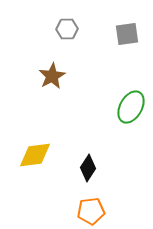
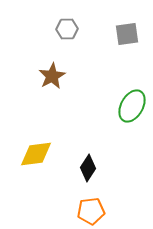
green ellipse: moved 1 px right, 1 px up
yellow diamond: moved 1 px right, 1 px up
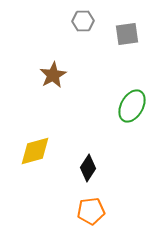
gray hexagon: moved 16 px right, 8 px up
brown star: moved 1 px right, 1 px up
yellow diamond: moved 1 px left, 3 px up; rotated 8 degrees counterclockwise
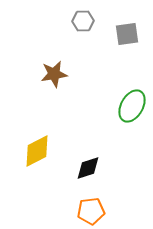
brown star: moved 1 px right, 1 px up; rotated 20 degrees clockwise
yellow diamond: moved 2 px right; rotated 12 degrees counterclockwise
black diamond: rotated 40 degrees clockwise
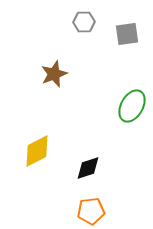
gray hexagon: moved 1 px right, 1 px down
brown star: rotated 12 degrees counterclockwise
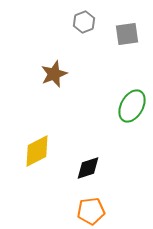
gray hexagon: rotated 20 degrees counterclockwise
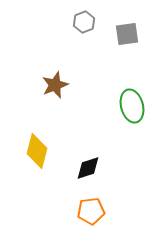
brown star: moved 1 px right, 11 px down
green ellipse: rotated 44 degrees counterclockwise
yellow diamond: rotated 48 degrees counterclockwise
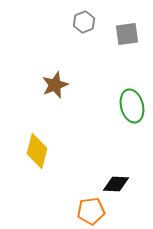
black diamond: moved 28 px right, 16 px down; rotated 20 degrees clockwise
